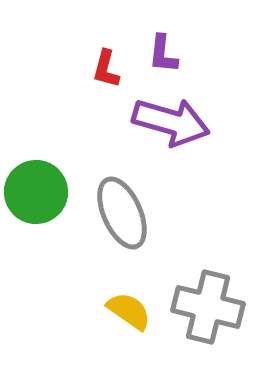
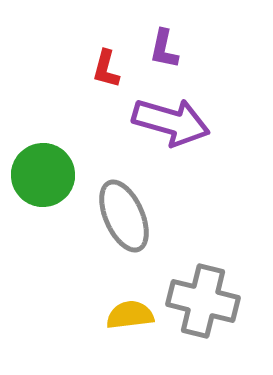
purple L-shape: moved 1 px right, 5 px up; rotated 6 degrees clockwise
green circle: moved 7 px right, 17 px up
gray ellipse: moved 2 px right, 3 px down
gray cross: moved 5 px left, 6 px up
yellow semicircle: moved 1 px right, 4 px down; rotated 42 degrees counterclockwise
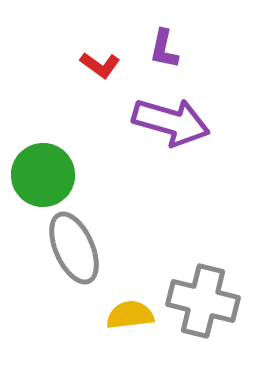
red L-shape: moved 6 px left, 4 px up; rotated 69 degrees counterclockwise
gray ellipse: moved 50 px left, 32 px down
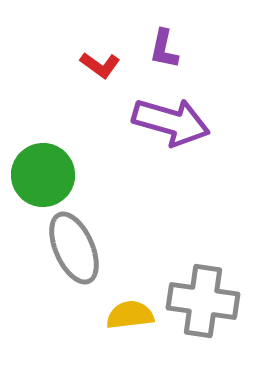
gray cross: rotated 6 degrees counterclockwise
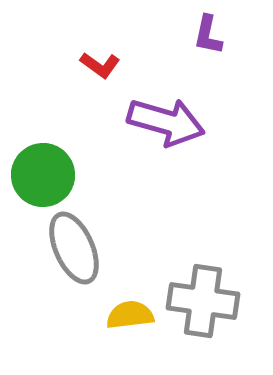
purple L-shape: moved 44 px right, 14 px up
purple arrow: moved 5 px left
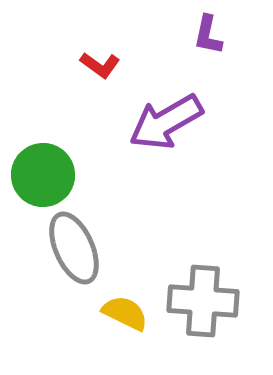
purple arrow: rotated 134 degrees clockwise
gray cross: rotated 4 degrees counterclockwise
yellow semicircle: moved 5 px left, 2 px up; rotated 33 degrees clockwise
